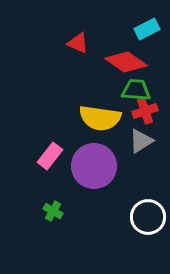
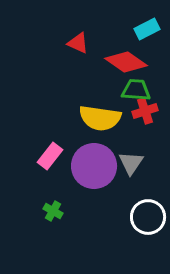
gray triangle: moved 10 px left, 22 px down; rotated 24 degrees counterclockwise
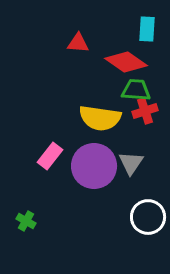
cyan rectangle: rotated 60 degrees counterclockwise
red triangle: rotated 20 degrees counterclockwise
green cross: moved 27 px left, 10 px down
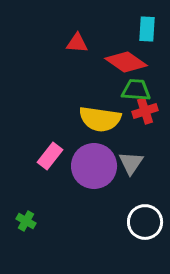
red triangle: moved 1 px left
yellow semicircle: moved 1 px down
white circle: moved 3 px left, 5 px down
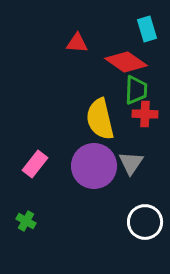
cyan rectangle: rotated 20 degrees counterclockwise
green trapezoid: rotated 88 degrees clockwise
red cross: moved 3 px down; rotated 20 degrees clockwise
yellow semicircle: rotated 69 degrees clockwise
pink rectangle: moved 15 px left, 8 px down
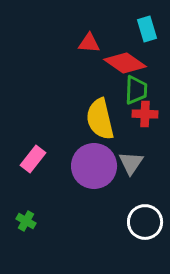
red triangle: moved 12 px right
red diamond: moved 1 px left, 1 px down
pink rectangle: moved 2 px left, 5 px up
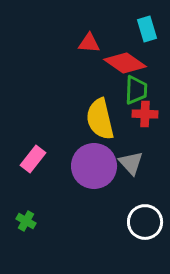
gray triangle: rotated 16 degrees counterclockwise
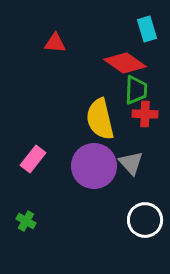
red triangle: moved 34 px left
white circle: moved 2 px up
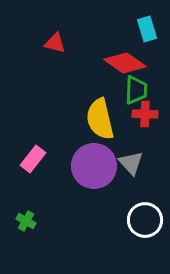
red triangle: rotated 10 degrees clockwise
